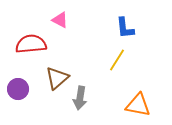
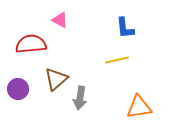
yellow line: rotated 45 degrees clockwise
brown triangle: moved 1 px left, 1 px down
orange triangle: moved 1 px right, 2 px down; rotated 20 degrees counterclockwise
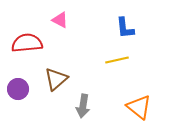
red semicircle: moved 4 px left, 1 px up
gray arrow: moved 3 px right, 8 px down
orange triangle: rotated 48 degrees clockwise
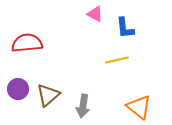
pink triangle: moved 35 px right, 6 px up
brown triangle: moved 8 px left, 16 px down
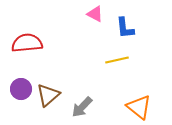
purple circle: moved 3 px right
gray arrow: moved 1 px left, 1 px down; rotated 35 degrees clockwise
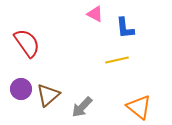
red semicircle: rotated 60 degrees clockwise
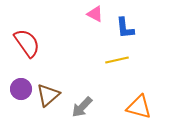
orange triangle: rotated 24 degrees counterclockwise
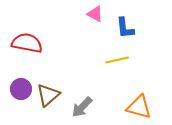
red semicircle: rotated 44 degrees counterclockwise
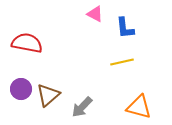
yellow line: moved 5 px right, 2 px down
